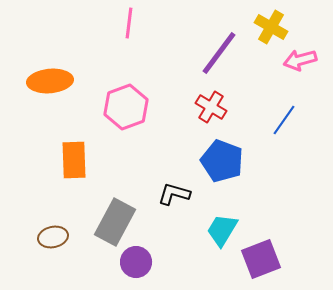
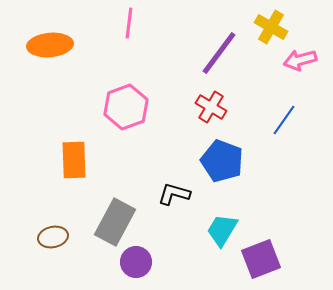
orange ellipse: moved 36 px up
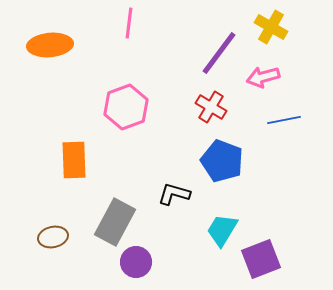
pink arrow: moved 37 px left, 17 px down
blue line: rotated 44 degrees clockwise
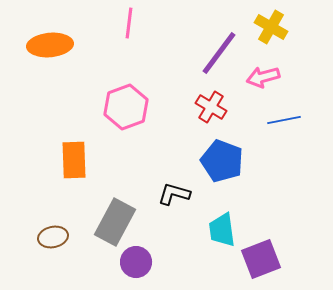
cyan trapezoid: rotated 39 degrees counterclockwise
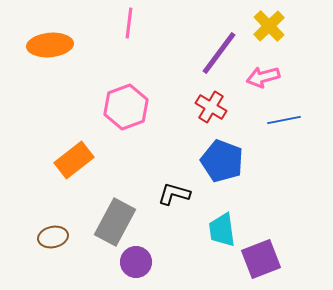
yellow cross: moved 2 px left, 1 px up; rotated 16 degrees clockwise
orange rectangle: rotated 54 degrees clockwise
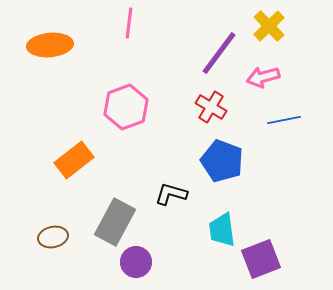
black L-shape: moved 3 px left
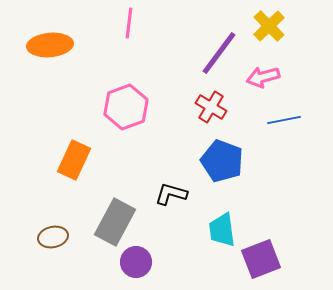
orange rectangle: rotated 27 degrees counterclockwise
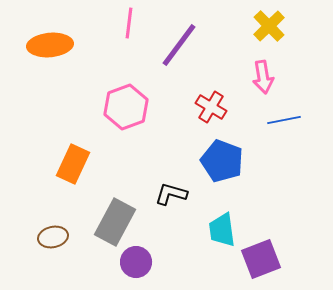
purple line: moved 40 px left, 8 px up
pink arrow: rotated 84 degrees counterclockwise
orange rectangle: moved 1 px left, 4 px down
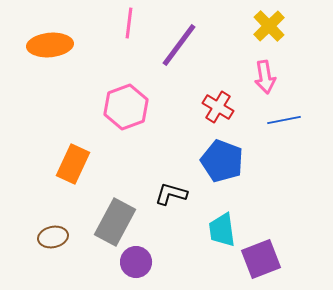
pink arrow: moved 2 px right
red cross: moved 7 px right
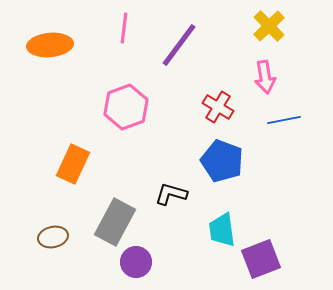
pink line: moved 5 px left, 5 px down
